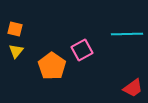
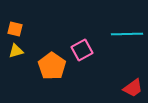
yellow triangle: rotated 35 degrees clockwise
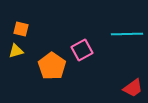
orange square: moved 6 px right
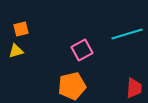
orange square: rotated 28 degrees counterclockwise
cyan line: rotated 16 degrees counterclockwise
orange pentagon: moved 20 px right, 20 px down; rotated 24 degrees clockwise
red trapezoid: moved 1 px right; rotated 50 degrees counterclockwise
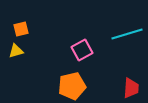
red trapezoid: moved 3 px left
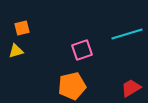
orange square: moved 1 px right, 1 px up
pink square: rotated 10 degrees clockwise
red trapezoid: rotated 125 degrees counterclockwise
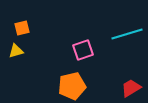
pink square: moved 1 px right
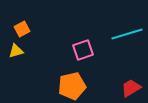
orange square: moved 1 px down; rotated 14 degrees counterclockwise
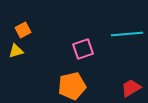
orange square: moved 1 px right, 1 px down
cyan line: rotated 12 degrees clockwise
pink square: moved 1 px up
